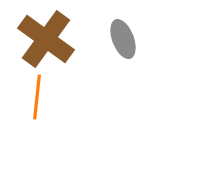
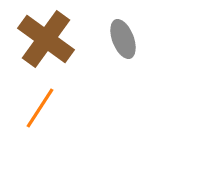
orange line: moved 3 px right, 11 px down; rotated 27 degrees clockwise
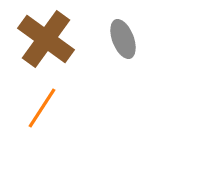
orange line: moved 2 px right
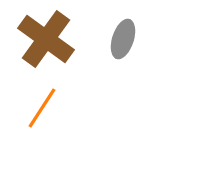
gray ellipse: rotated 39 degrees clockwise
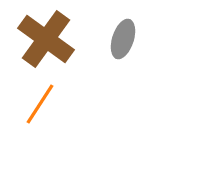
orange line: moved 2 px left, 4 px up
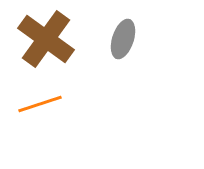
orange line: rotated 39 degrees clockwise
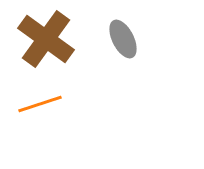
gray ellipse: rotated 45 degrees counterclockwise
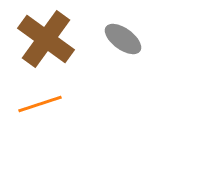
gray ellipse: rotated 27 degrees counterclockwise
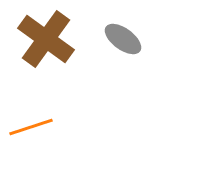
orange line: moved 9 px left, 23 px down
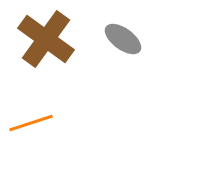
orange line: moved 4 px up
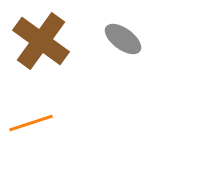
brown cross: moved 5 px left, 2 px down
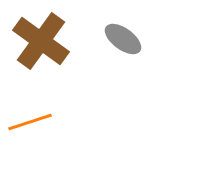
orange line: moved 1 px left, 1 px up
